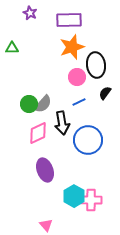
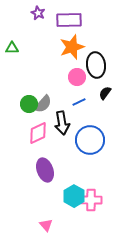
purple star: moved 8 px right
blue circle: moved 2 px right
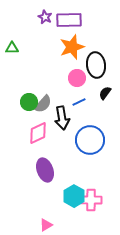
purple star: moved 7 px right, 4 px down
pink circle: moved 1 px down
green circle: moved 2 px up
black arrow: moved 5 px up
pink triangle: rotated 40 degrees clockwise
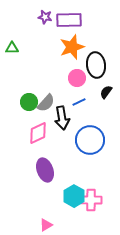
purple star: rotated 16 degrees counterclockwise
black semicircle: moved 1 px right, 1 px up
gray semicircle: moved 3 px right, 1 px up
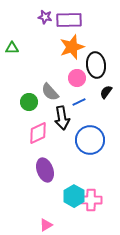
gray semicircle: moved 4 px right, 11 px up; rotated 96 degrees clockwise
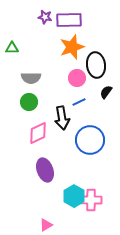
gray semicircle: moved 19 px left, 14 px up; rotated 48 degrees counterclockwise
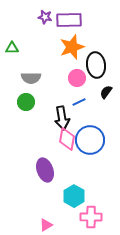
green circle: moved 3 px left
pink diamond: moved 29 px right, 6 px down; rotated 55 degrees counterclockwise
pink cross: moved 17 px down
